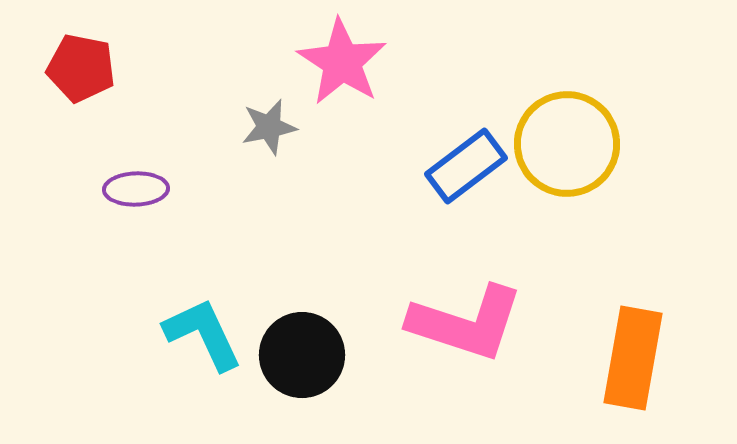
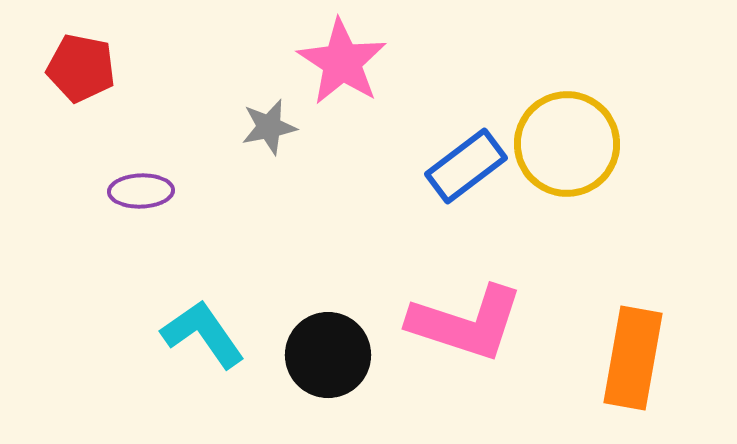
purple ellipse: moved 5 px right, 2 px down
cyan L-shape: rotated 10 degrees counterclockwise
black circle: moved 26 px right
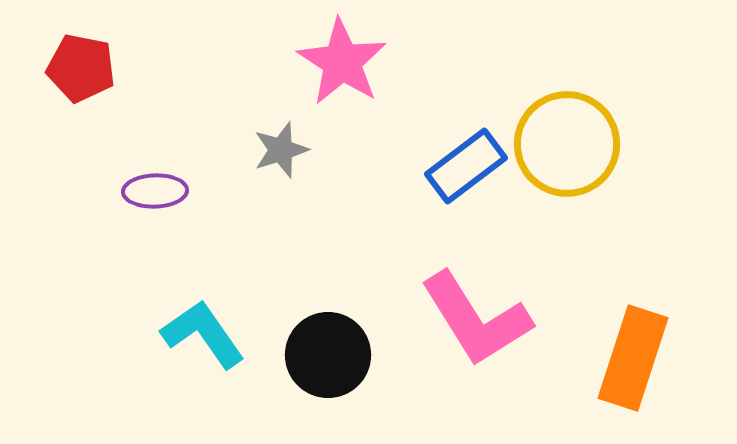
gray star: moved 12 px right, 23 px down; rotated 6 degrees counterclockwise
purple ellipse: moved 14 px right
pink L-shape: moved 10 px right, 4 px up; rotated 40 degrees clockwise
orange rectangle: rotated 8 degrees clockwise
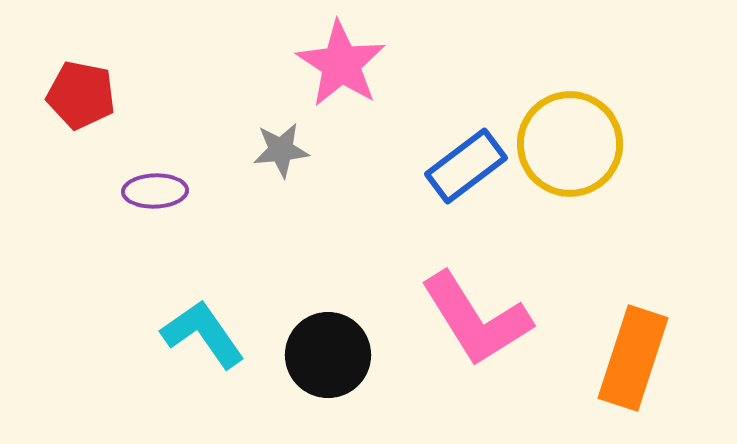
pink star: moved 1 px left, 2 px down
red pentagon: moved 27 px down
yellow circle: moved 3 px right
gray star: rotated 12 degrees clockwise
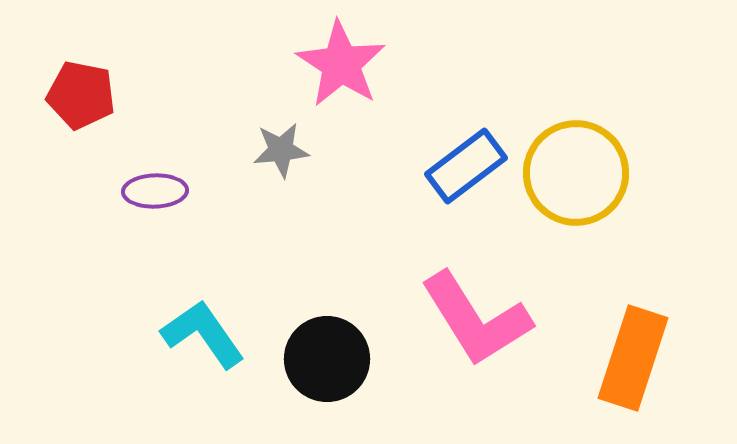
yellow circle: moved 6 px right, 29 px down
black circle: moved 1 px left, 4 px down
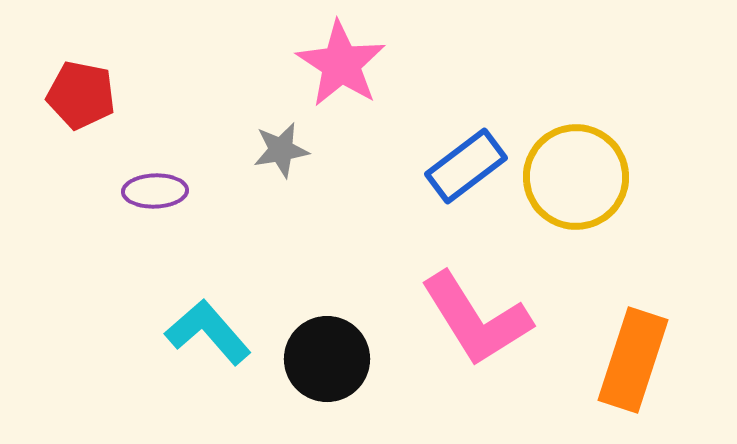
gray star: rotated 4 degrees counterclockwise
yellow circle: moved 4 px down
cyan L-shape: moved 5 px right, 2 px up; rotated 6 degrees counterclockwise
orange rectangle: moved 2 px down
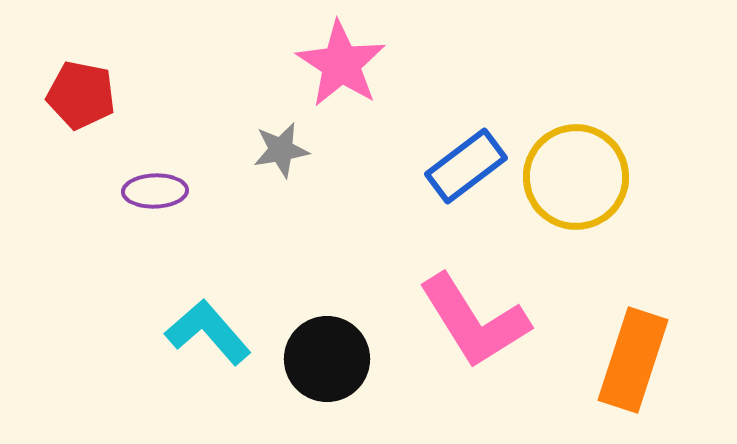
pink L-shape: moved 2 px left, 2 px down
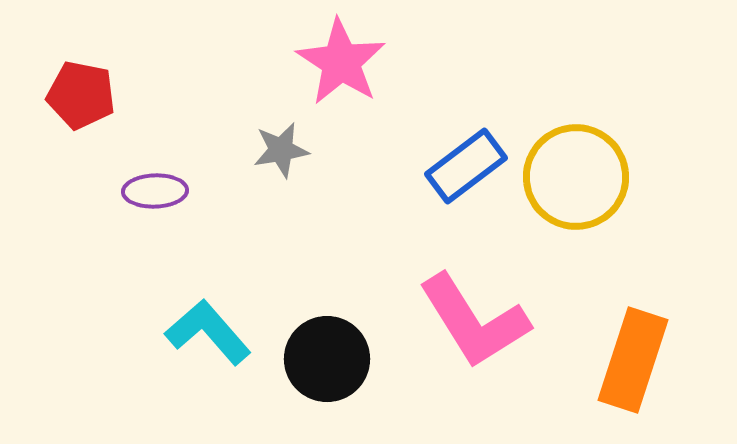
pink star: moved 2 px up
